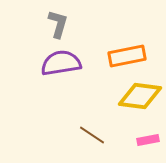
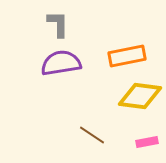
gray L-shape: rotated 16 degrees counterclockwise
pink rectangle: moved 1 px left, 2 px down
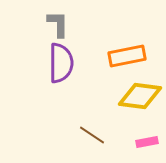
purple semicircle: rotated 99 degrees clockwise
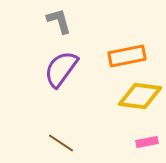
gray L-shape: moved 1 px right, 3 px up; rotated 16 degrees counterclockwise
purple semicircle: moved 6 px down; rotated 144 degrees counterclockwise
brown line: moved 31 px left, 8 px down
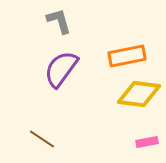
yellow diamond: moved 1 px left, 2 px up
brown line: moved 19 px left, 4 px up
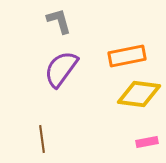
brown line: rotated 48 degrees clockwise
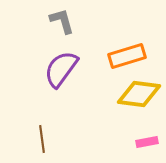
gray L-shape: moved 3 px right
orange rectangle: rotated 6 degrees counterclockwise
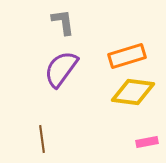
gray L-shape: moved 1 px right, 1 px down; rotated 8 degrees clockwise
yellow diamond: moved 6 px left, 2 px up
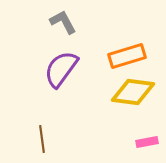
gray L-shape: rotated 20 degrees counterclockwise
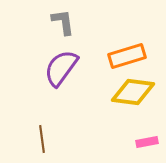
gray L-shape: rotated 20 degrees clockwise
purple semicircle: moved 1 px up
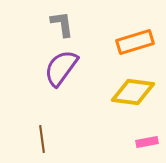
gray L-shape: moved 1 px left, 2 px down
orange rectangle: moved 8 px right, 14 px up
